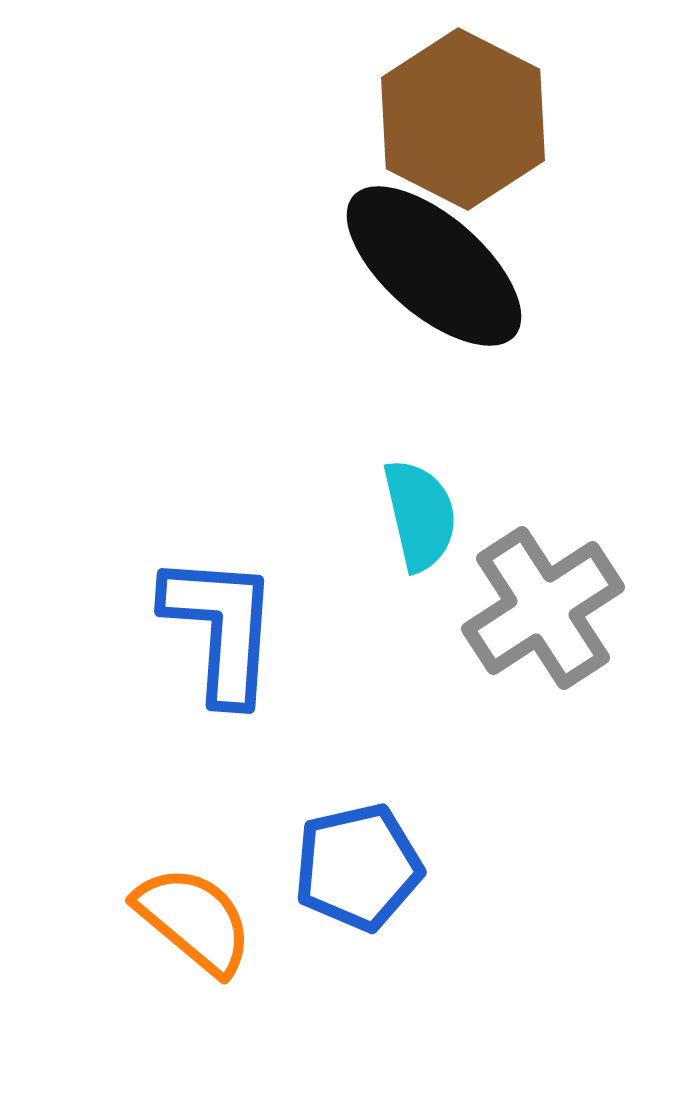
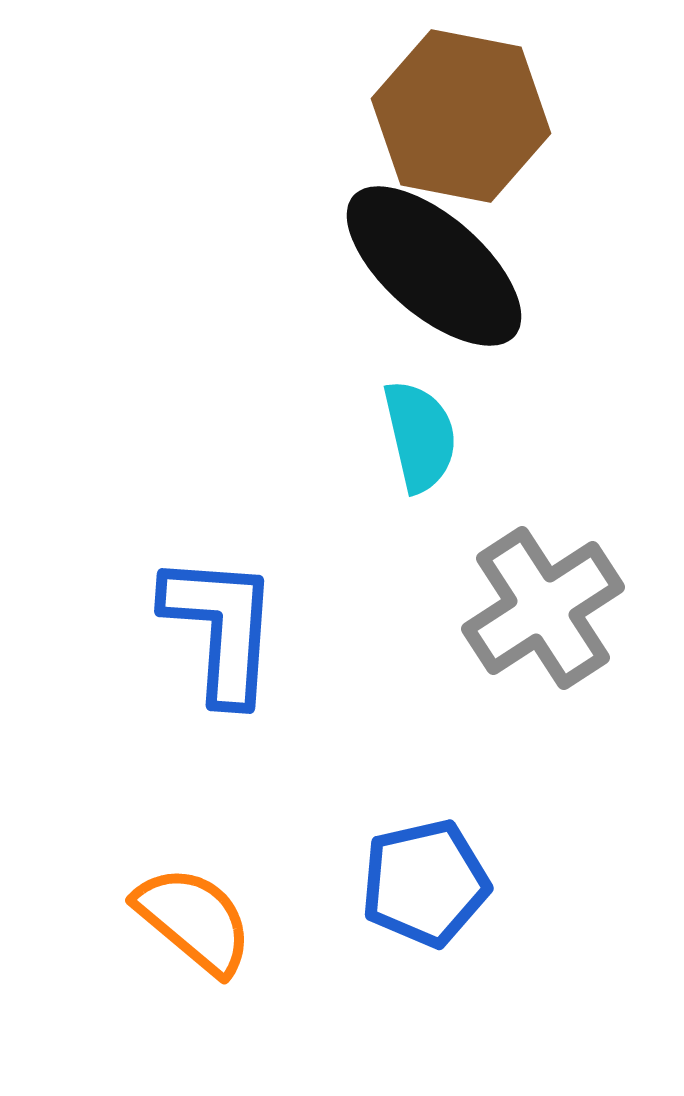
brown hexagon: moved 2 px left, 3 px up; rotated 16 degrees counterclockwise
cyan semicircle: moved 79 px up
blue pentagon: moved 67 px right, 16 px down
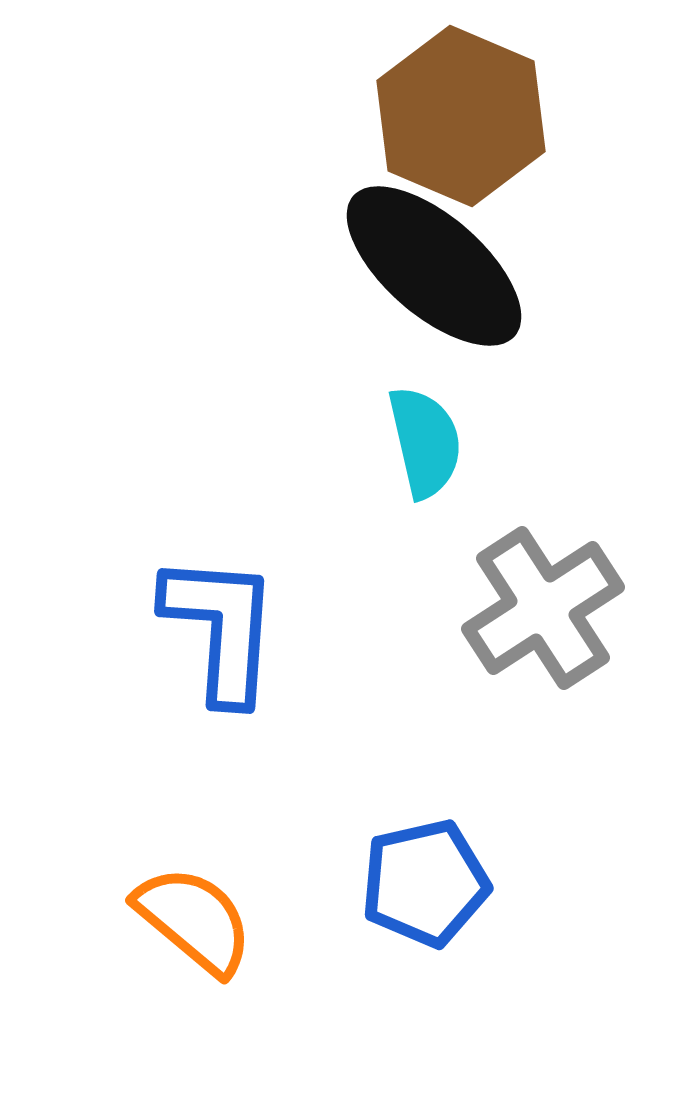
brown hexagon: rotated 12 degrees clockwise
cyan semicircle: moved 5 px right, 6 px down
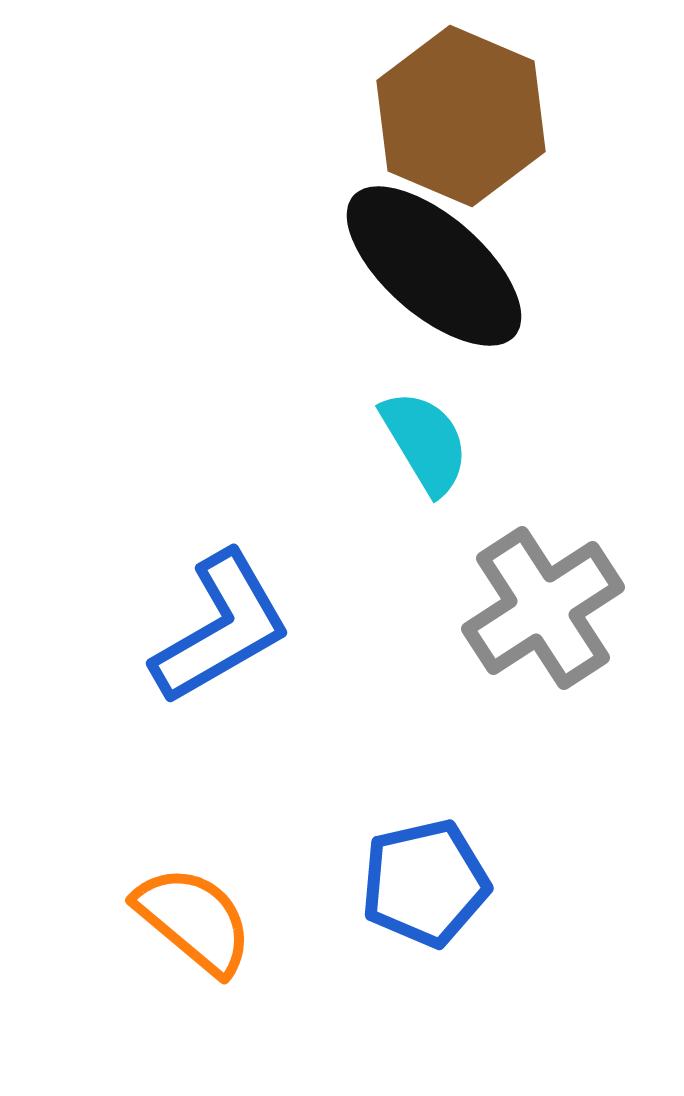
cyan semicircle: rotated 18 degrees counterclockwise
blue L-shape: rotated 56 degrees clockwise
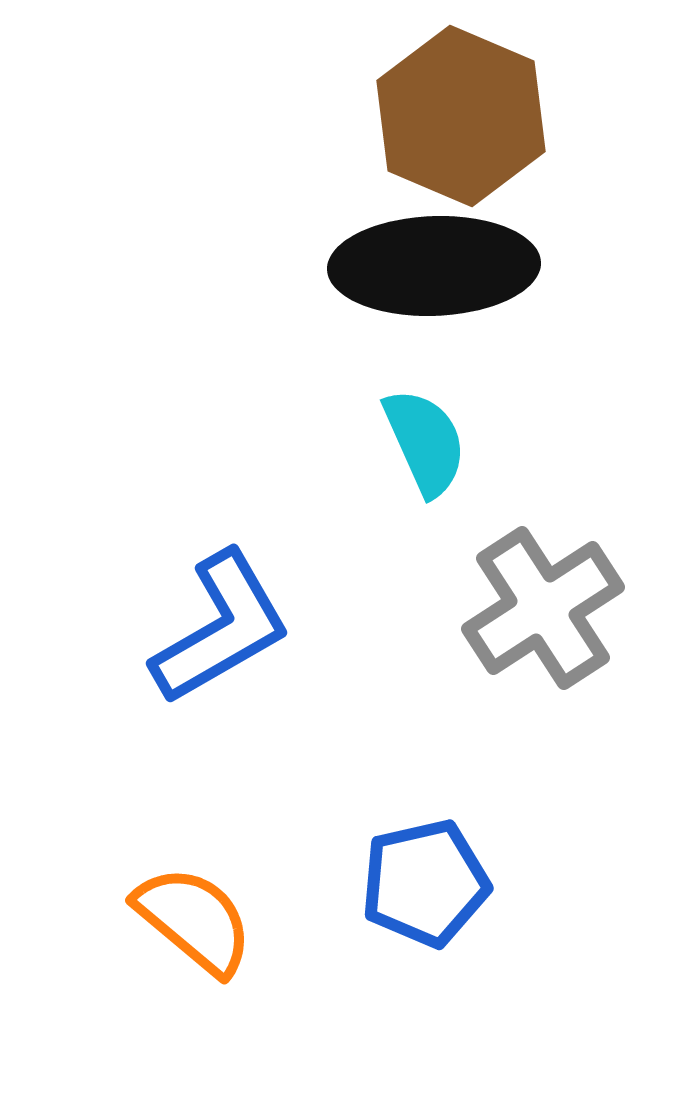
black ellipse: rotated 43 degrees counterclockwise
cyan semicircle: rotated 7 degrees clockwise
